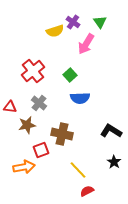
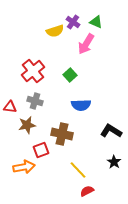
green triangle: moved 4 px left; rotated 32 degrees counterclockwise
blue semicircle: moved 1 px right, 7 px down
gray cross: moved 4 px left, 2 px up; rotated 21 degrees counterclockwise
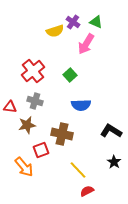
orange arrow: rotated 60 degrees clockwise
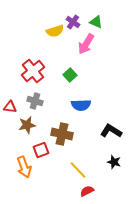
black star: rotated 16 degrees counterclockwise
orange arrow: rotated 20 degrees clockwise
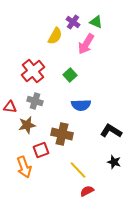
yellow semicircle: moved 5 px down; rotated 42 degrees counterclockwise
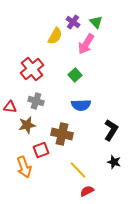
green triangle: rotated 24 degrees clockwise
red cross: moved 1 px left, 2 px up
green square: moved 5 px right
gray cross: moved 1 px right
black L-shape: moved 1 px up; rotated 90 degrees clockwise
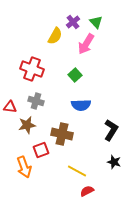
purple cross: rotated 16 degrees clockwise
red cross: rotated 30 degrees counterclockwise
yellow line: moved 1 px left, 1 px down; rotated 18 degrees counterclockwise
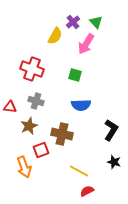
green square: rotated 32 degrees counterclockwise
brown star: moved 2 px right, 1 px down; rotated 12 degrees counterclockwise
yellow line: moved 2 px right
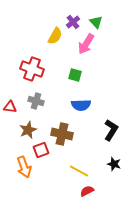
brown star: moved 1 px left, 4 px down
black star: moved 2 px down
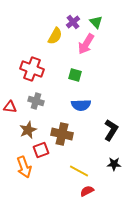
black star: rotated 16 degrees counterclockwise
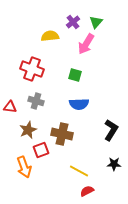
green triangle: rotated 24 degrees clockwise
yellow semicircle: moved 5 px left; rotated 126 degrees counterclockwise
blue semicircle: moved 2 px left, 1 px up
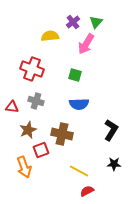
red triangle: moved 2 px right
